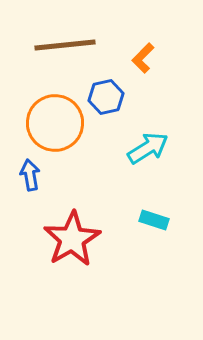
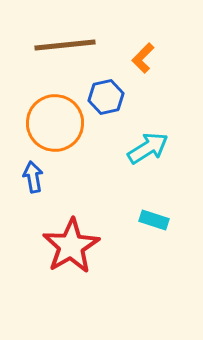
blue arrow: moved 3 px right, 2 px down
red star: moved 1 px left, 7 px down
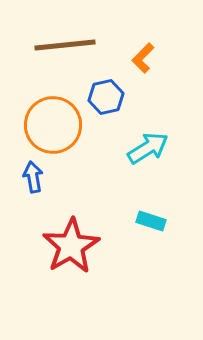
orange circle: moved 2 px left, 2 px down
cyan rectangle: moved 3 px left, 1 px down
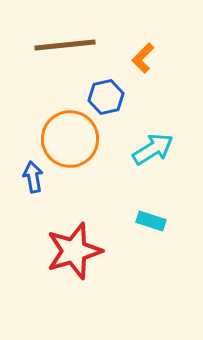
orange circle: moved 17 px right, 14 px down
cyan arrow: moved 5 px right, 1 px down
red star: moved 3 px right, 5 px down; rotated 14 degrees clockwise
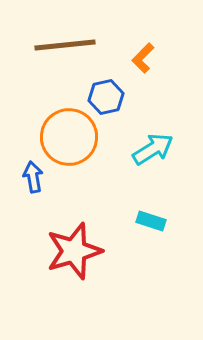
orange circle: moved 1 px left, 2 px up
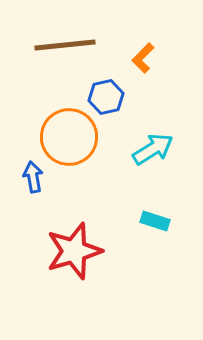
cyan rectangle: moved 4 px right
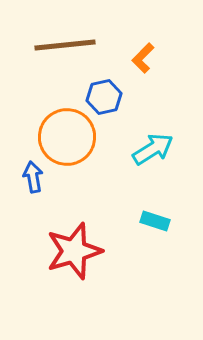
blue hexagon: moved 2 px left
orange circle: moved 2 px left
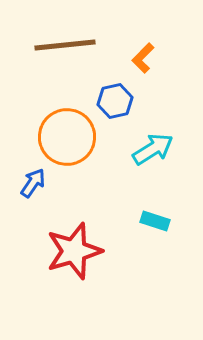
blue hexagon: moved 11 px right, 4 px down
blue arrow: moved 6 px down; rotated 44 degrees clockwise
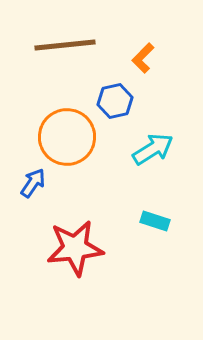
red star: moved 1 px right, 3 px up; rotated 10 degrees clockwise
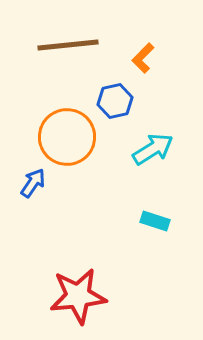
brown line: moved 3 px right
red star: moved 3 px right, 48 px down
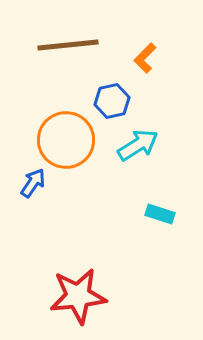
orange L-shape: moved 2 px right
blue hexagon: moved 3 px left
orange circle: moved 1 px left, 3 px down
cyan arrow: moved 15 px left, 4 px up
cyan rectangle: moved 5 px right, 7 px up
